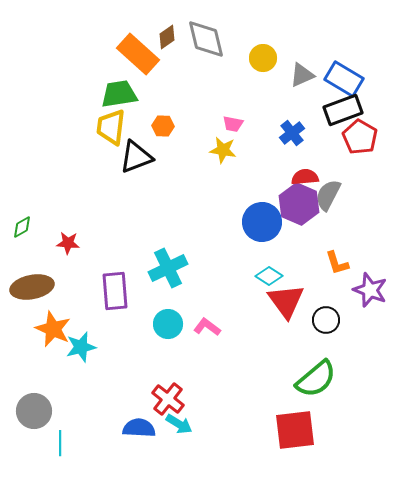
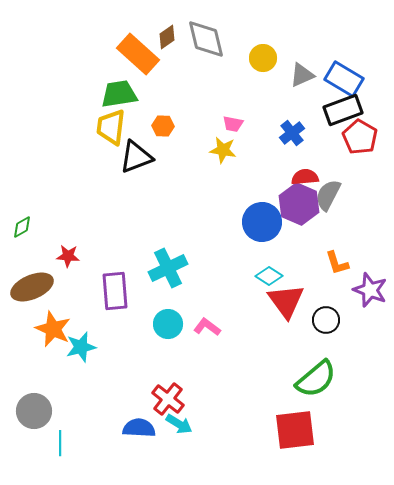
red star: moved 13 px down
brown ellipse: rotated 12 degrees counterclockwise
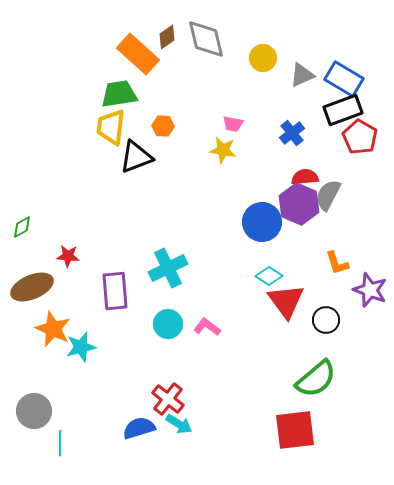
blue semicircle: rotated 20 degrees counterclockwise
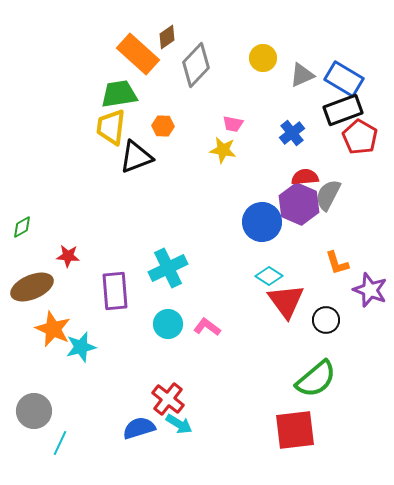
gray diamond: moved 10 px left, 26 px down; rotated 57 degrees clockwise
cyan line: rotated 25 degrees clockwise
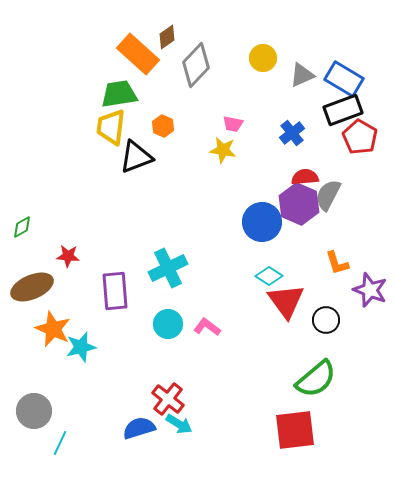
orange hexagon: rotated 20 degrees clockwise
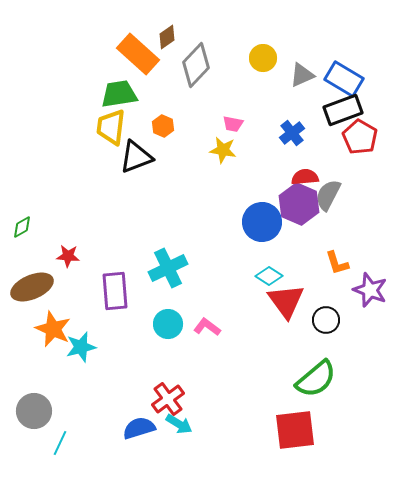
red cross: rotated 16 degrees clockwise
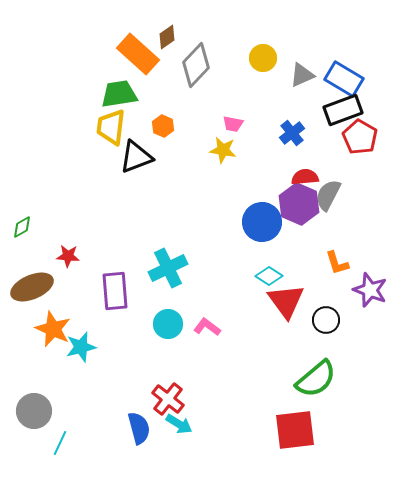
red cross: rotated 16 degrees counterclockwise
blue semicircle: rotated 92 degrees clockwise
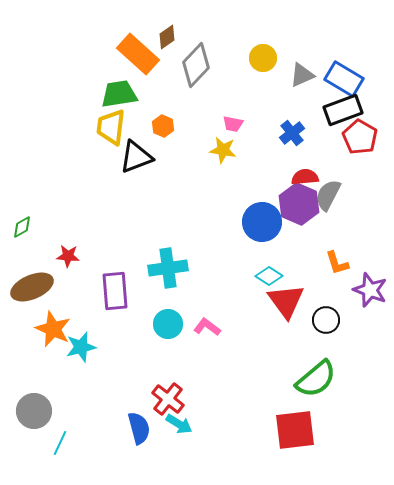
cyan cross: rotated 18 degrees clockwise
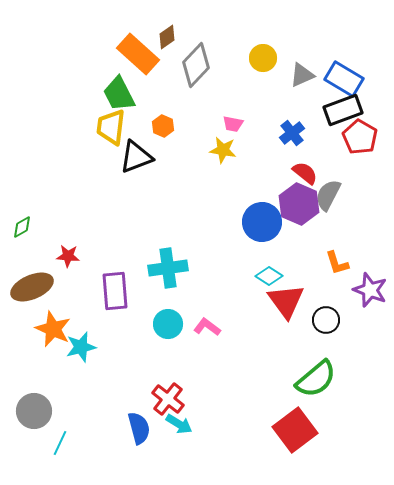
green trapezoid: rotated 108 degrees counterclockwise
red semicircle: moved 4 px up; rotated 44 degrees clockwise
red square: rotated 30 degrees counterclockwise
